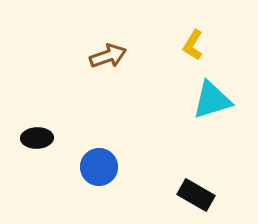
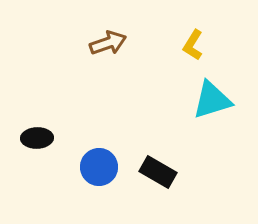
brown arrow: moved 13 px up
black rectangle: moved 38 px left, 23 px up
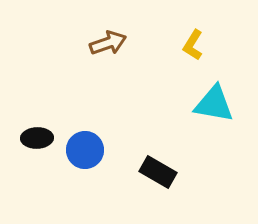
cyan triangle: moved 2 px right, 4 px down; rotated 27 degrees clockwise
blue circle: moved 14 px left, 17 px up
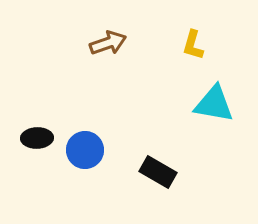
yellow L-shape: rotated 16 degrees counterclockwise
